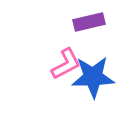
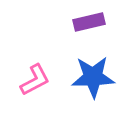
pink L-shape: moved 31 px left, 16 px down
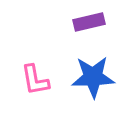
pink L-shape: rotated 108 degrees clockwise
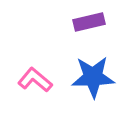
pink L-shape: rotated 140 degrees clockwise
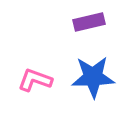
pink L-shape: rotated 20 degrees counterclockwise
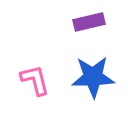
pink L-shape: rotated 56 degrees clockwise
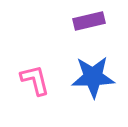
purple rectangle: moved 1 px up
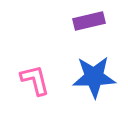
blue star: moved 1 px right
